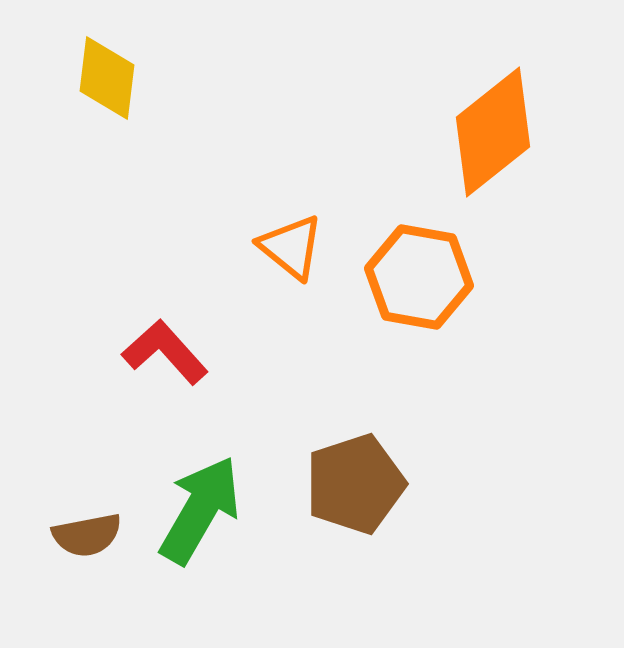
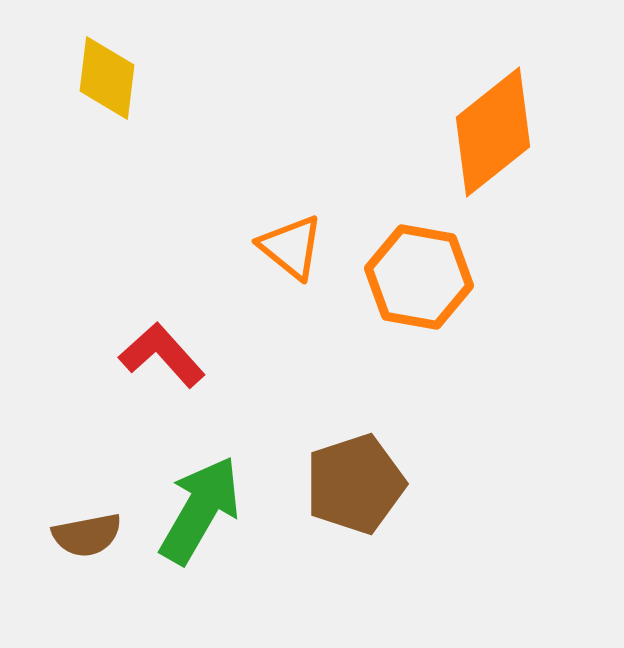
red L-shape: moved 3 px left, 3 px down
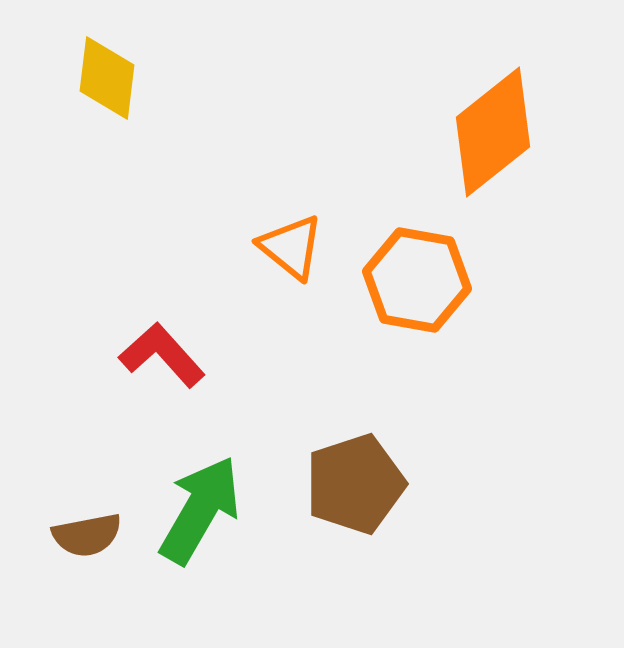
orange hexagon: moved 2 px left, 3 px down
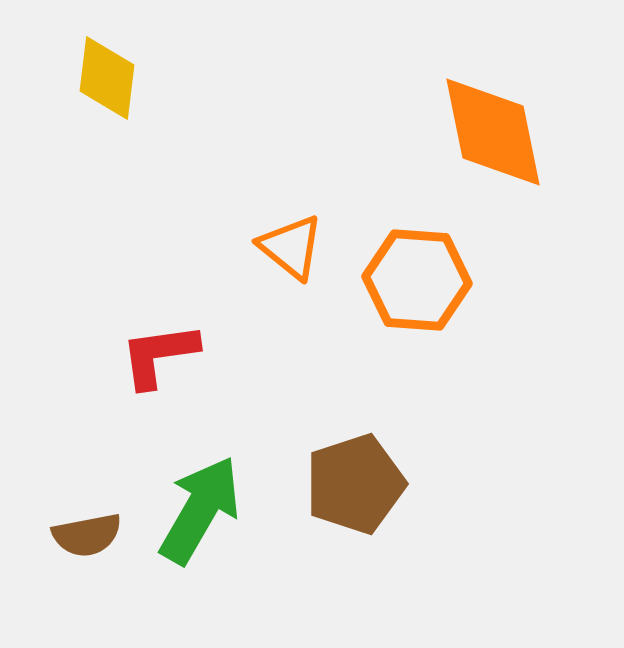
orange diamond: rotated 63 degrees counterclockwise
orange hexagon: rotated 6 degrees counterclockwise
red L-shape: moved 3 px left; rotated 56 degrees counterclockwise
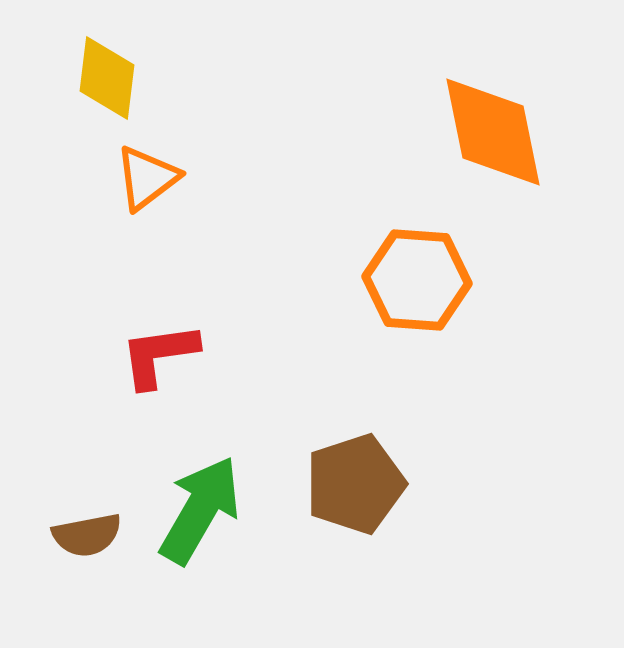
orange triangle: moved 144 px left, 69 px up; rotated 44 degrees clockwise
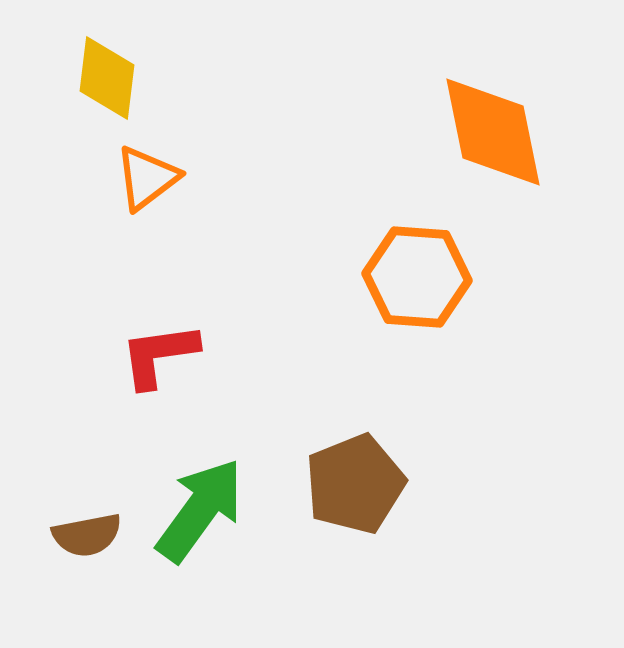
orange hexagon: moved 3 px up
brown pentagon: rotated 4 degrees counterclockwise
green arrow: rotated 6 degrees clockwise
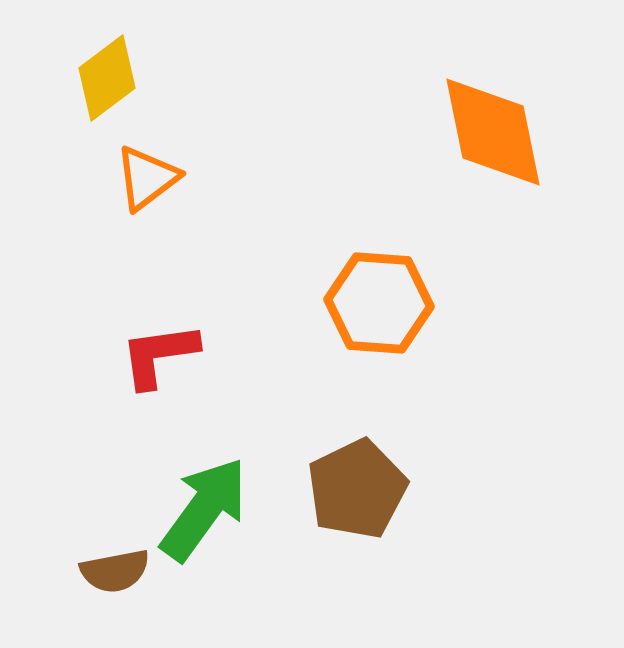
yellow diamond: rotated 46 degrees clockwise
orange hexagon: moved 38 px left, 26 px down
brown pentagon: moved 2 px right, 5 px down; rotated 4 degrees counterclockwise
green arrow: moved 4 px right, 1 px up
brown semicircle: moved 28 px right, 36 px down
